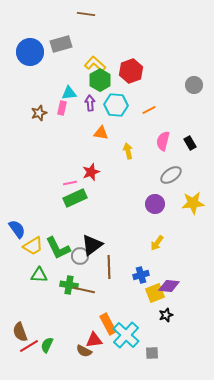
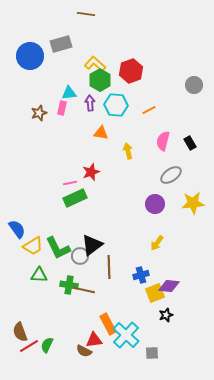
blue circle at (30, 52): moved 4 px down
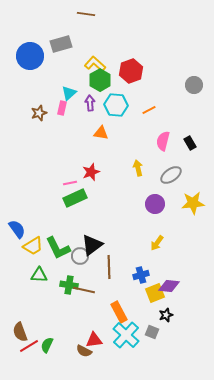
cyan triangle at (69, 93): rotated 35 degrees counterclockwise
yellow arrow at (128, 151): moved 10 px right, 17 px down
orange rectangle at (108, 324): moved 11 px right, 12 px up
gray square at (152, 353): moved 21 px up; rotated 24 degrees clockwise
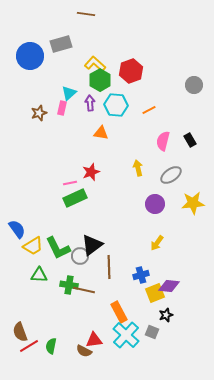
black rectangle at (190, 143): moved 3 px up
green semicircle at (47, 345): moved 4 px right, 1 px down; rotated 14 degrees counterclockwise
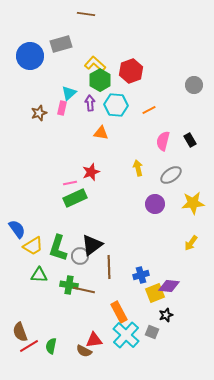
yellow arrow at (157, 243): moved 34 px right
green L-shape at (58, 248): rotated 44 degrees clockwise
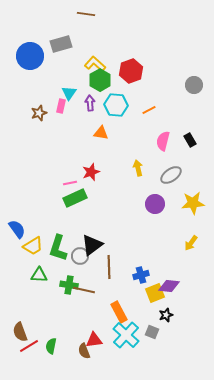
cyan triangle at (69, 93): rotated 14 degrees counterclockwise
pink rectangle at (62, 108): moved 1 px left, 2 px up
brown semicircle at (84, 351): rotated 42 degrees clockwise
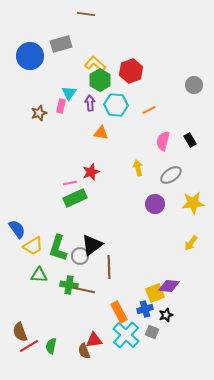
blue cross at (141, 275): moved 4 px right, 34 px down
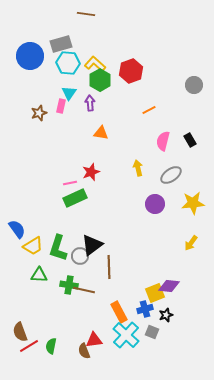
cyan hexagon at (116, 105): moved 48 px left, 42 px up
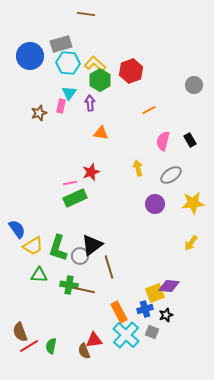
brown line at (109, 267): rotated 15 degrees counterclockwise
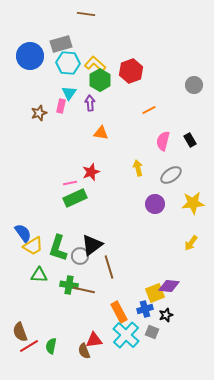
blue semicircle at (17, 229): moved 6 px right, 4 px down
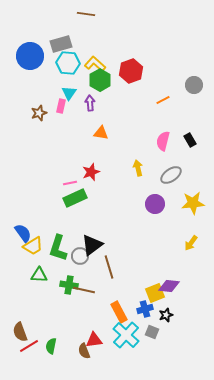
orange line at (149, 110): moved 14 px right, 10 px up
